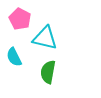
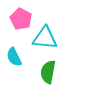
pink pentagon: moved 1 px right
cyan triangle: rotated 8 degrees counterclockwise
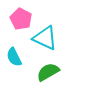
cyan triangle: rotated 20 degrees clockwise
green semicircle: rotated 50 degrees clockwise
